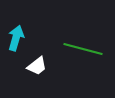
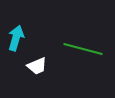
white trapezoid: rotated 15 degrees clockwise
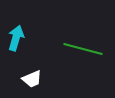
white trapezoid: moved 5 px left, 13 px down
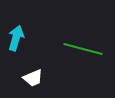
white trapezoid: moved 1 px right, 1 px up
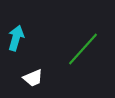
green line: rotated 63 degrees counterclockwise
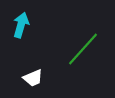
cyan arrow: moved 5 px right, 13 px up
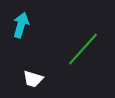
white trapezoid: moved 1 px down; rotated 40 degrees clockwise
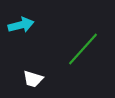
cyan arrow: rotated 60 degrees clockwise
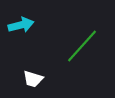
green line: moved 1 px left, 3 px up
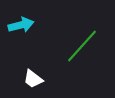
white trapezoid: rotated 20 degrees clockwise
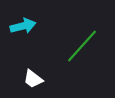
cyan arrow: moved 2 px right, 1 px down
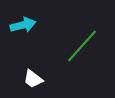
cyan arrow: moved 1 px up
